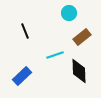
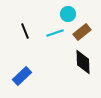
cyan circle: moved 1 px left, 1 px down
brown rectangle: moved 5 px up
cyan line: moved 22 px up
black diamond: moved 4 px right, 9 px up
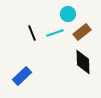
black line: moved 7 px right, 2 px down
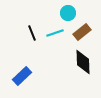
cyan circle: moved 1 px up
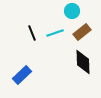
cyan circle: moved 4 px right, 2 px up
blue rectangle: moved 1 px up
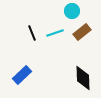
black diamond: moved 16 px down
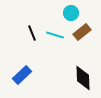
cyan circle: moved 1 px left, 2 px down
cyan line: moved 2 px down; rotated 36 degrees clockwise
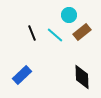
cyan circle: moved 2 px left, 2 px down
cyan line: rotated 24 degrees clockwise
black diamond: moved 1 px left, 1 px up
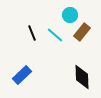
cyan circle: moved 1 px right
brown rectangle: rotated 12 degrees counterclockwise
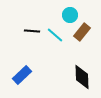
black line: moved 2 px up; rotated 63 degrees counterclockwise
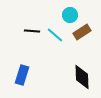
brown rectangle: rotated 18 degrees clockwise
blue rectangle: rotated 30 degrees counterclockwise
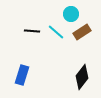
cyan circle: moved 1 px right, 1 px up
cyan line: moved 1 px right, 3 px up
black diamond: rotated 40 degrees clockwise
